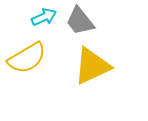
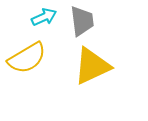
gray trapezoid: moved 2 px right; rotated 148 degrees counterclockwise
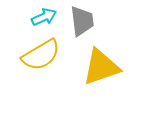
yellow semicircle: moved 14 px right, 3 px up
yellow triangle: moved 9 px right, 1 px down; rotated 6 degrees clockwise
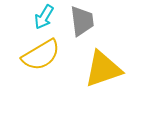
cyan arrow: rotated 145 degrees clockwise
yellow triangle: moved 2 px right, 2 px down
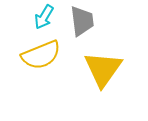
yellow semicircle: rotated 9 degrees clockwise
yellow triangle: rotated 36 degrees counterclockwise
